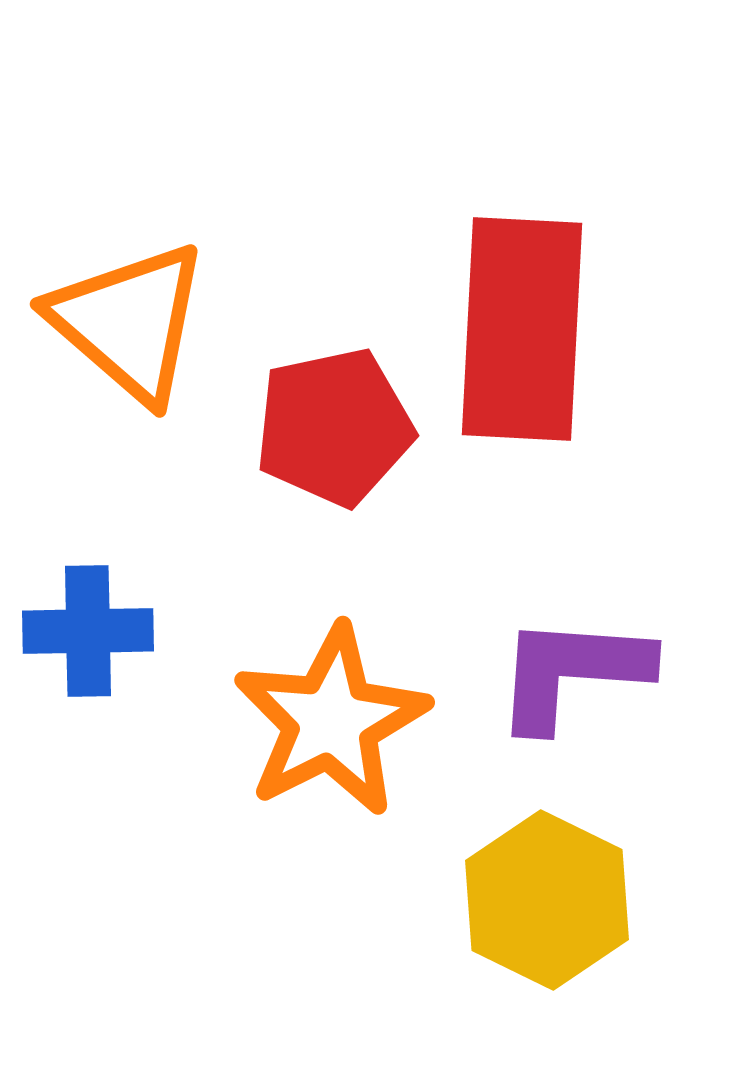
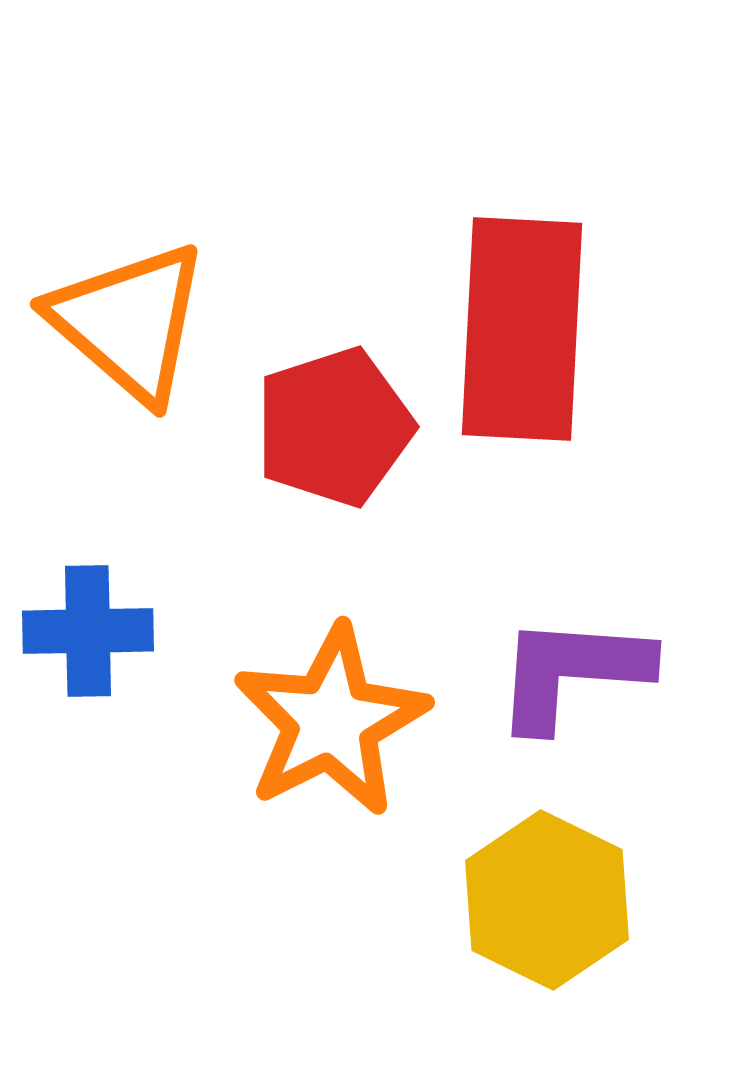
red pentagon: rotated 6 degrees counterclockwise
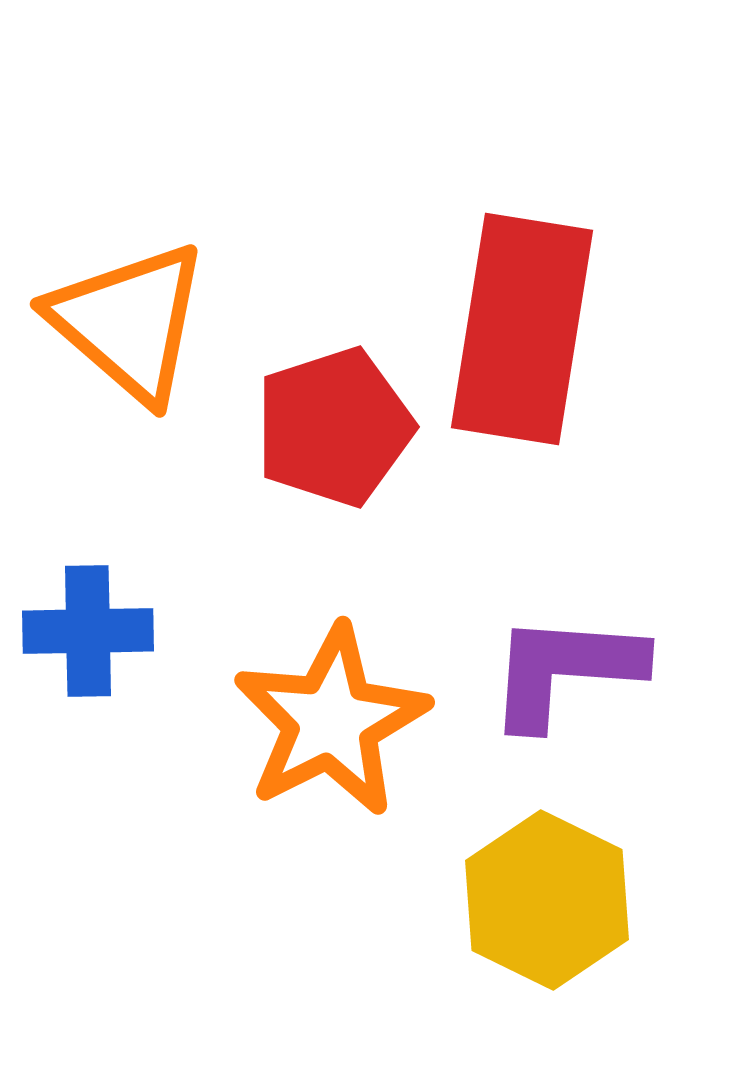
red rectangle: rotated 6 degrees clockwise
purple L-shape: moved 7 px left, 2 px up
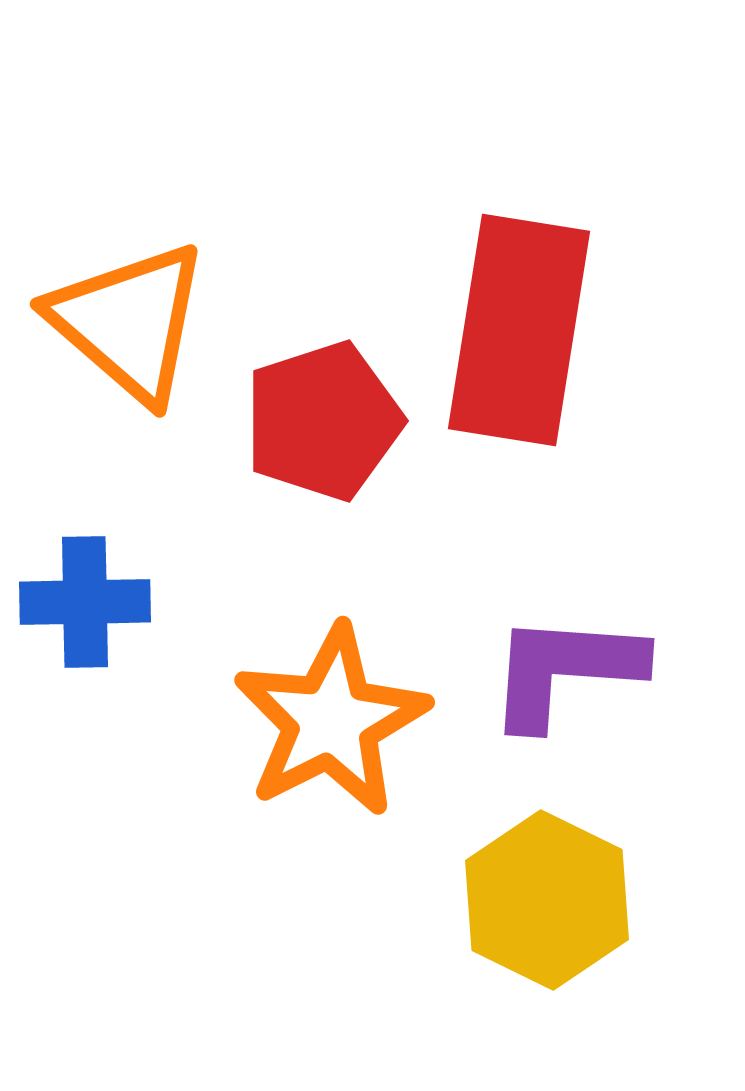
red rectangle: moved 3 px left, 1 px down
red pentagon: moved 11 px left, 6 px up
blue cross: moved 3 px left, 29 px up
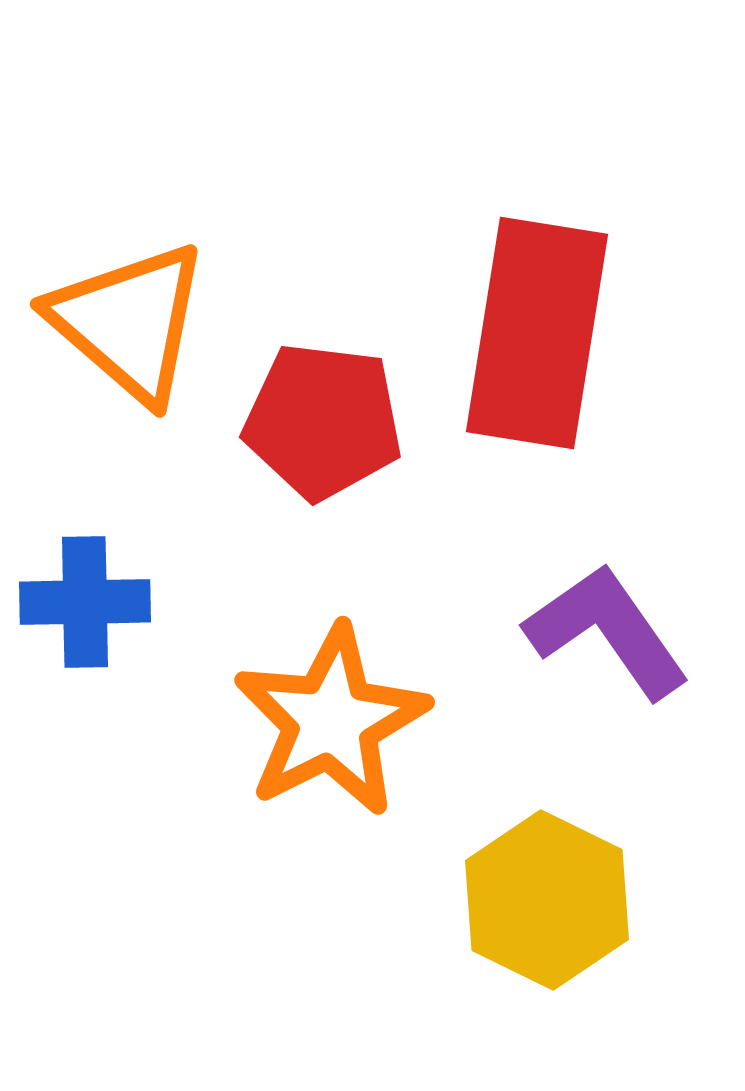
red rectangle: moved 18 px right, 3 px down
red pentagon: rotated 25 degrees clockwise
purple L-shape: moved 42 px right, 39 px up; rotated 51 degrees clockwise
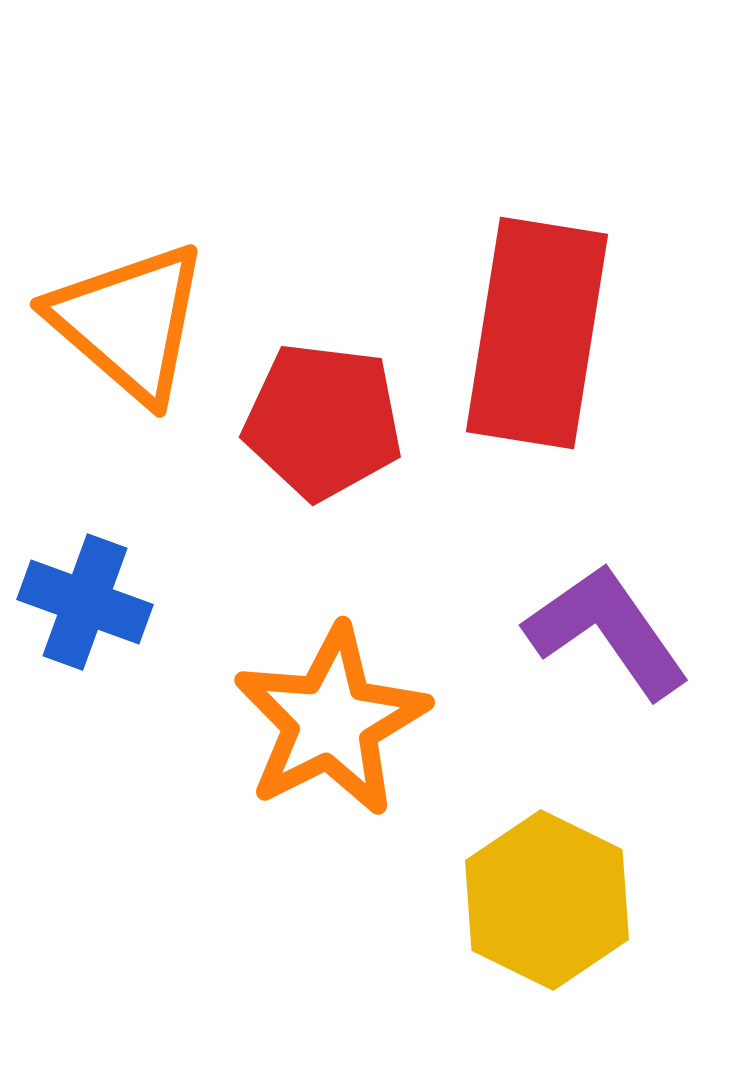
blue cross: rotated 21 degrees clockwise
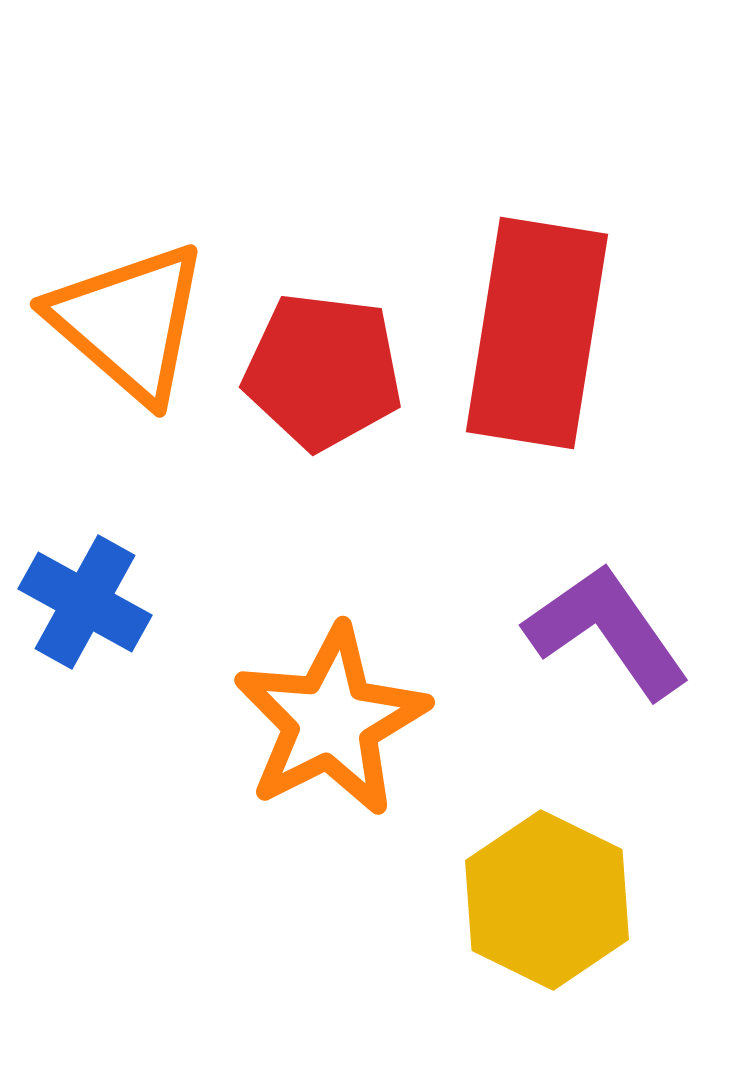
red pentagon: moved 50 px up
blue cross: rotated 9 degrees clockwise
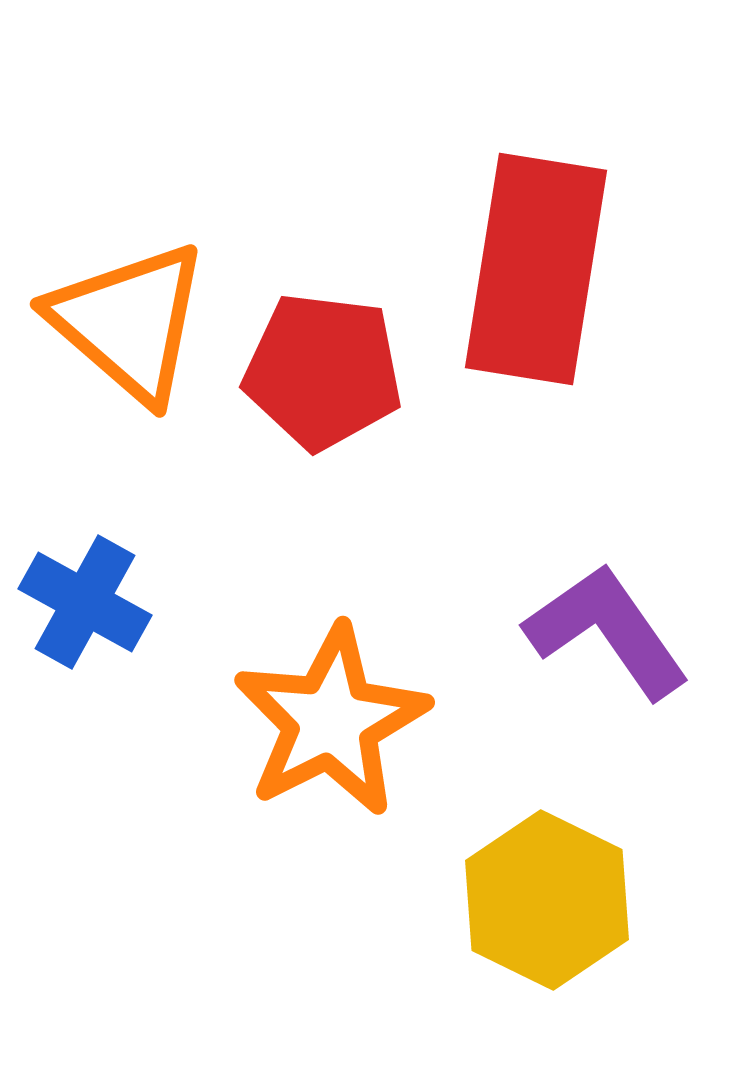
red rectangle: moved 1 px left, 64 px up
